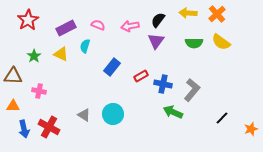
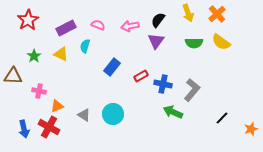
yellow arrow: rotated 114 degrees counterclockwise
orange triangle: moved 44 px right; rotated 24 degrees counterclockwise
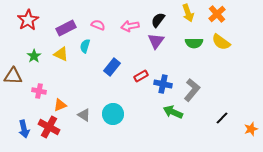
orange triangle: moved 3 px right, 1 px up
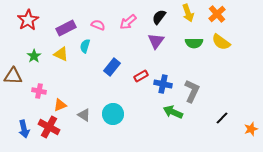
black semicircle: moved 1 px right, 3 px up
pink arrow: moved 2 px left, 4 px up; rotated 30 degrees counterclockwise
gray L-shape: moved 1 px down; rotated 15 degrees counterclockwise
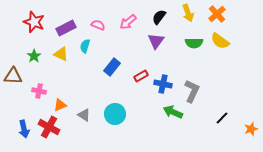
red star: moved 6 px right, 2 px down; rotated 20 degrees counterclockwise
yellow semicircle: moved 1 px left, 1 px up
cyan circle: moved 2 px right
